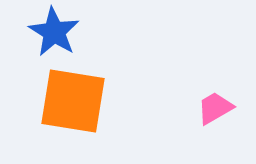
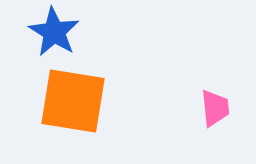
pink trapezoid: rotated 114 degrees clockwise
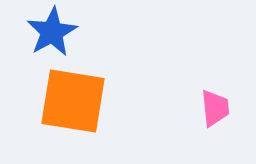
blue star: moved 2 px left; rotated 12 degrees clockwise
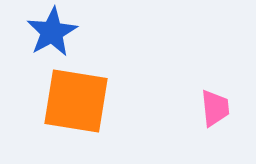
orange square: moved 3 px right
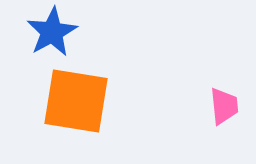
pink trapezoid: moved 9 px right, 2 px up
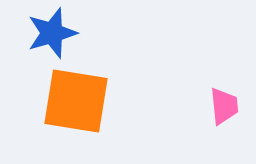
blue star: moved 1 px down; rotated 12 degrees clockwise
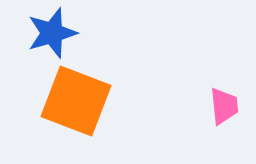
orange square: rotated 12 degrees clockwise
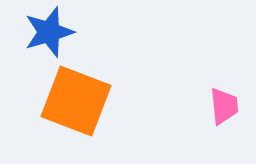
blue star: moved 3 px left, 1 px up
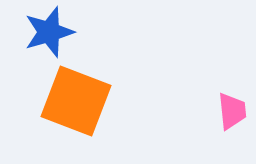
pink trapezoid: moved 8 px right, 5 px down
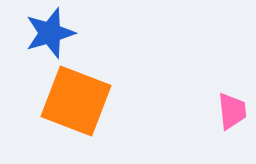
blue star: moved 1 px right, 1 px down
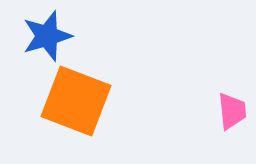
blue star: moved 3 px left, 3 px down
